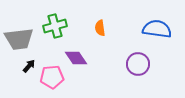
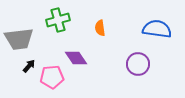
green cross: moved 3 px right, 6 px up
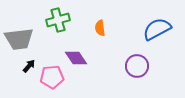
blue semicircle: rotated 36 degrees counterclockwise
purple circle: moved 1 px left, 2 px down
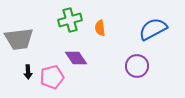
green cross: moved 12 px right
blue semicircle: moved 4 px left
black arrow: moved 1 px left, 6 px down; rotated 136 degrees clockwise
pink pentagon: rotated 10 degrees counterclockwise
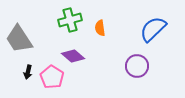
blue semicircle: rotated 16 degrees counterclockwise
gray trapezoid: rotated 64 degrees clockwise
purple diamond: moved 3 px left, 2 px up; rotated 15 degrees counterclockwise
black arrow: rotated 16 degrees clockwise
pink pentagon: rotated 25 degrees counterclockwise
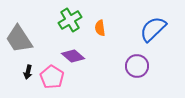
green cross: rotated 15 degrees counterclockwise
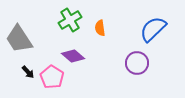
purple circle: moved 3 px up
black arrow: rotated 56 degrees counterclockwise
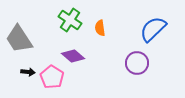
green cross: rotated 25 degrees counterclockwise
black arrow: rotated 40 degrees counterclockwise
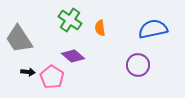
blue semicircle: rotated 32 degrees clockwise
purple circle: moved 1 px right, 2 px down
